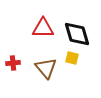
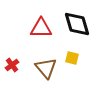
red triangle: moved 2 px left
black diamond: moved 10 px up
red cross: moved 1 px left, 2 px down; rotated 32 degrees counterclockwise
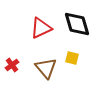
red triangle: rotated 25 degrees counterclockwise
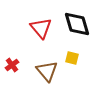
red triangle: rotated 45 degrees counterclockwise
brown triangle: moved 1 px right, 3 px down
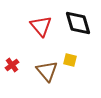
black diamond: moved 1 px right, 1 px up
red triangle: moved 2 px up
yellow square: moved 2 px left, 2 px down
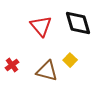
yellow square: rotated 32 degrees clockwise
brown triangle: rotated 35 degrees counterclockwise
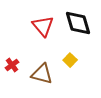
red triangle: moved 2 px right
brown triangle: moved 5 px left, 3 px down
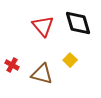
red cross: rotated 24 degrees counterclockwise
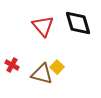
yellow square: moved 13 px left, 7 px down
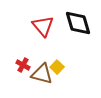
red cross: moved 11 px right
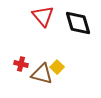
red triangle: moved 10 px up
red cross: moved 2 px left, 1 px up; rotated 16 degrees counterclockwise
